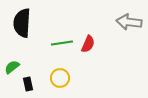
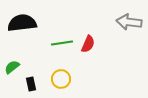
black semicircle: rotated 80 degrees clockwise
yellow circle: moved 1 px right, 1 px down
black rectangle: moved 3 px right
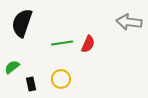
black semicircle: rotated 64 degrees counterclockwise
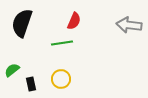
gray arrow: moved 3 px down
red semicircle: moved 14 px left, 23 px up
green semicircle: moved 3 px down
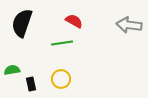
red semicircle: rotated 84 degrees counterclockwise
green semicircle: rotated 28 degrees clockwise
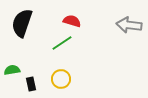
red semicircle: moved 2 px left; rotated 12 degrees counterclockwise
green line: rotated 25 degrees counterclockwise
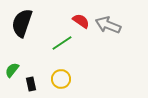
red semicircle: moved 9 px right; rotated 18 degrees clockwise
gray arrow: moved 21 px left; rotated 15 degrees clockwise
green semicircle: rotated 42 degrees counterclockwise
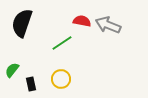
red semicircle: moved 1 px right; rotated 24 degrees counterclockwise
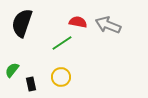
red semicircle: moved 4 px left, 1 px down
yellow circle: moved 2 px up
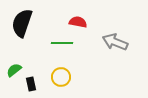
gray arrow: moved 7 px right, 17 px down
green line: rotated 35 degrees clockwise
green semicircle: moved 2 px right; rotated 14 degrees clockwise
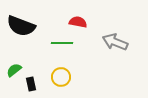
black semicircle: moved 1 px left, 3 px down; rotated 88 degrees counterclockwise
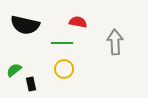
black semicircle: moved 4 px right, 1 px up; rotated 8 degrees counterclockwise
gray arrow: rotated 65 degrees clockwise
yellow circle: moved 3 px right, 8 px up
